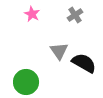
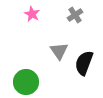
black semicircle: rotated 100 degrees counterclockwise
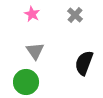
gray cross: rotated 14 degrees counterclockwise
gray triangle: moved 24 px left
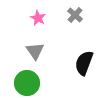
pink star: moved 6 px right, 4 px down
green circle: moved 1 px right, 1 px down
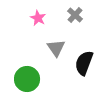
gray triangle: moved 21 px right, 3 px up
green circle: moved 4 px up
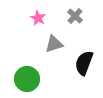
gray cross: moved 1 px down
gray triangle: moved 2 px left, 4 px up; rotated 48 degrees clockwise
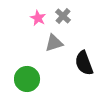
gray cross: moved 12 px left
gray triangle: moved 1 px up
black semicircle: rotated 40 degrees counterclockwise
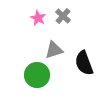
gray triangle: moved 7 px down
green circle: moved 10 px right, 4 px up
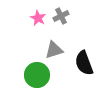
gray cross: moved 2 px left; rotated 21 degrees clockwise
